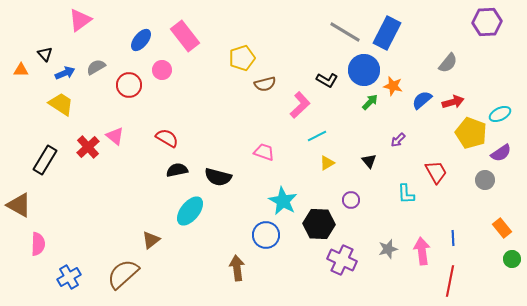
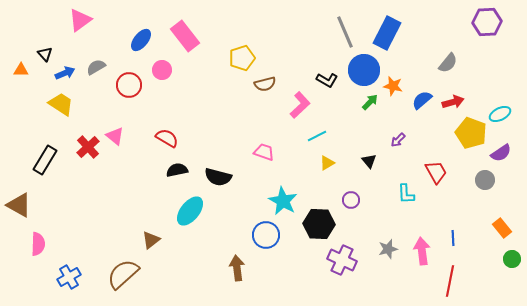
gray line at (345, 32): rotated 36 degrees clockwise
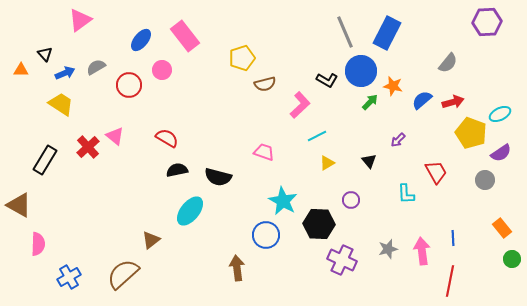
blue circle at (364, 70): moved 3 px left, 1 px down
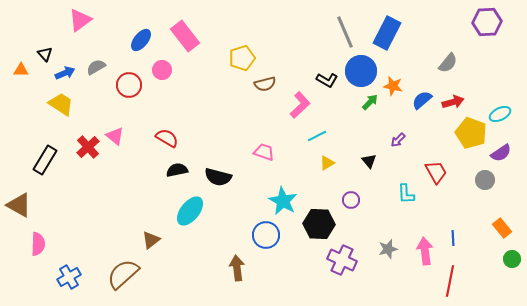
pink arrow at (422, 251): moved 3 px right
